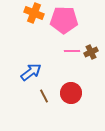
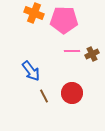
brown cross: moved 1 px right, 2 px down
blue arrow: moved 1 px up; rotated 90 degrees clockwise
red circle: moved 1 px right
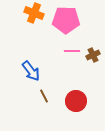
pink pentagon: moved 2 px right
brown cross: moved 1 px right, 1 px down
red circle: moved 4 px right, 8 px down
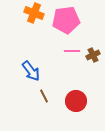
pink pentagon: rotated 8 degrees counterclockwise
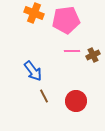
blue arrow: moved 2 px right
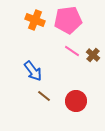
orange cross: moved 1 px right, 7 px down
pink pentagon: moved 2 px right
pink line: rotated 35 degrees clockwise
brown cross: rotated 24 degrees counterclockwise
brown line: rotated 24 degrees counterclockwise
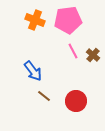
pink line: moved 1 px right; rotated 28 degrees clockwise
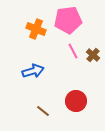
orange cross: moved 1 px right, 9 px down
blue arrow: rotated 70 degrees counterclockwise
brown line: moved 1 px left, 15 px down
